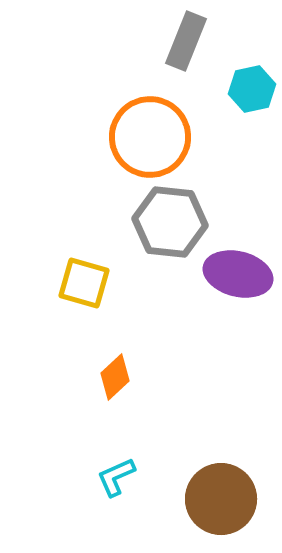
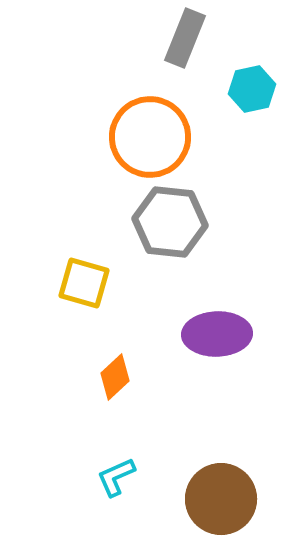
gray rectangle: moved 1 px left, 3 px up
purple ellipse: moved 21 px left, 60 px down; rotated 16 degrees counterclockwise
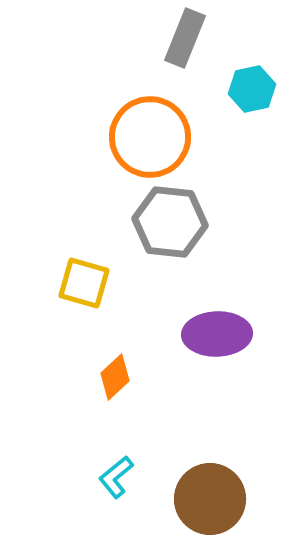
cyan L-shape: rotated 15 degrees counterclockwise
brown circle: moved 11 px left
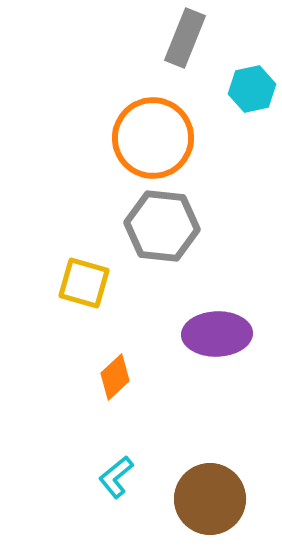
orange circle: moved 3 px right, 1 px down
gray hexagon: moved 8 px left, 4 px down
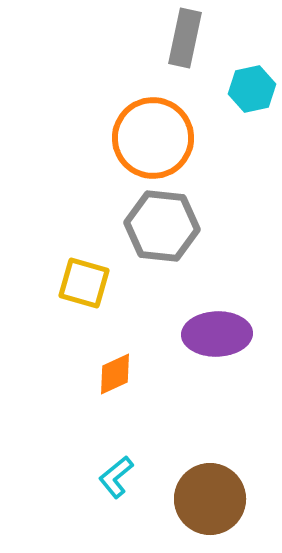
gray rectangle: rotated 10 degrees counterclockwise
orange diamond: moved 3 px up; rotated 18 degrees clockwise
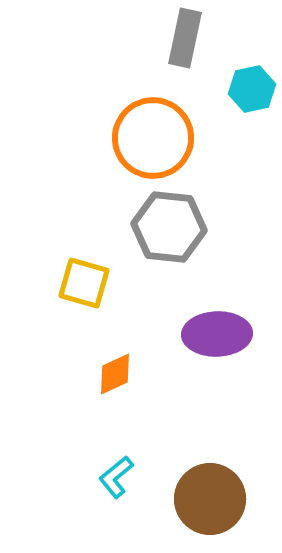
gray hexagon: moved 7 px right, 1 px down
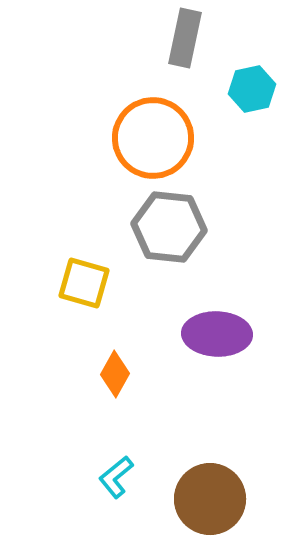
purple ellipse: rotated 4 degrees clockwise
orange diamond: rotated 36 degrees counterclockwise
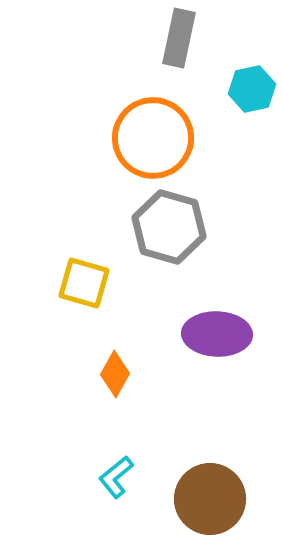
gray rectangle: moved 6 px left
gray hexagon: rotated 10 degrees clockwise
